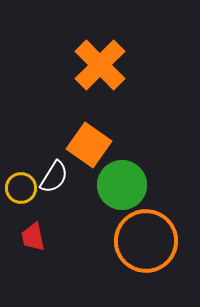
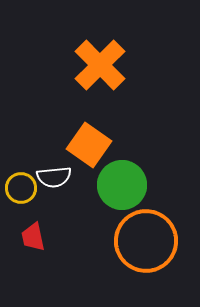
white semicircle: rotated 52 degrees clockwise
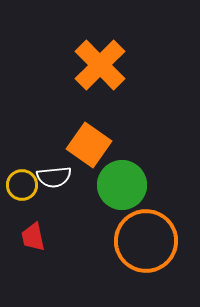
yellow circle: moved 1 px right, 3 px up
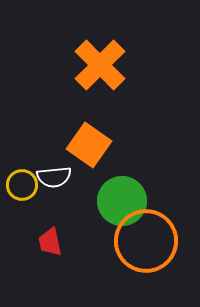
green circle: moved 16 px down
red trapezoid: moved 17 px right, 5 px down
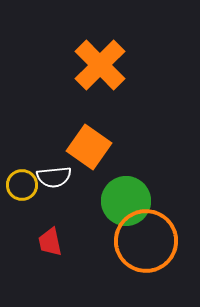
orange square: moved 2 px down
green circle: moved 4 px right
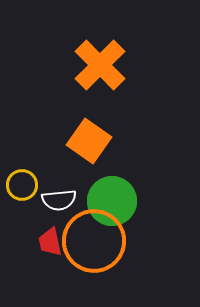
orange square: moved 6 px up
white semicircle: moved 5 px right, 23 px down
green circle: moved 14 px left
orange circle: moved 52 px left
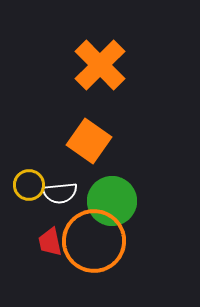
yellow circle: moved 7 px right
white semicircle: moved 1 px right, 7 px up
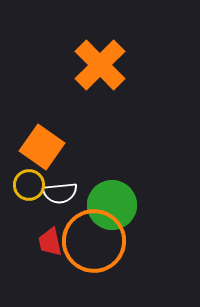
orange square: moved 47 px left, 6 px down
green circle: moved 4 px down
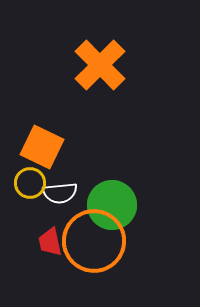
orange square: rotated 9 degrees counterclockwise
yellow circle: moved 1 px right, 2 px up
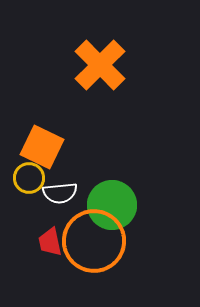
yellow circle: moved 1 px left, 5 px up
